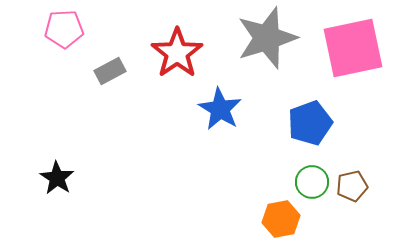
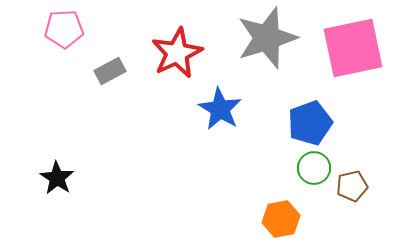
red star: rotated 9 degrees clockwise
green circle: moved 2 px right, 14 px up
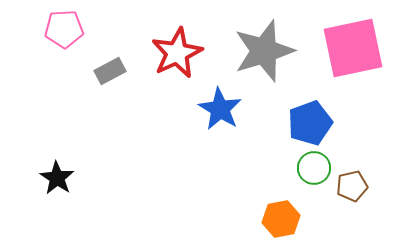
gray star: moved 3 px left, 13 px down
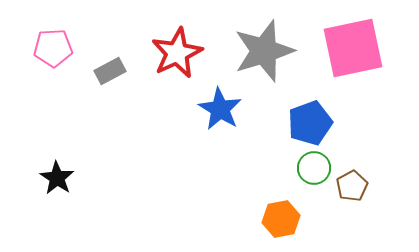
pink pentagon: moved 11 px left, 19 px down
brown pentagon: rotated 16 degrees counterclockwise
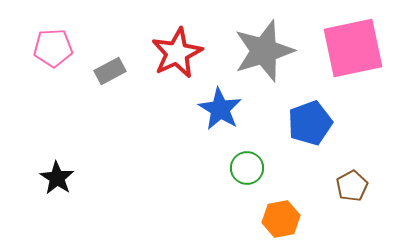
green circle: moved 67 px left
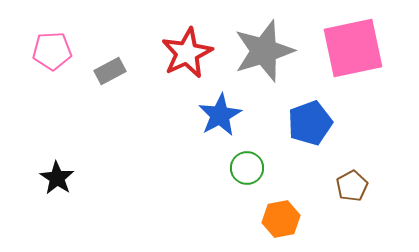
pink pentagon: moved 1 px left, 3 px down
red star: moved 10 px right
blue star: moved 6 px down; rotated 12 degrees clockwise
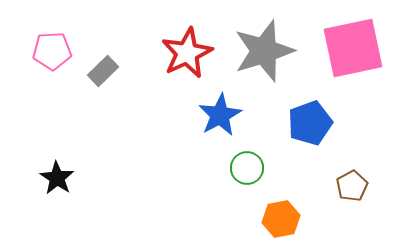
gray rectangle: moved 7 px left; rotated 16 degrees counterclockwise
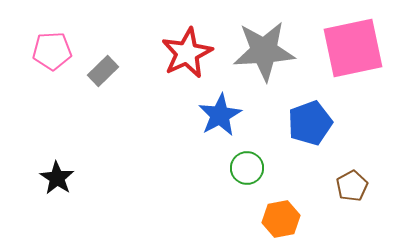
gray star: rotated 14 degrees clockwise
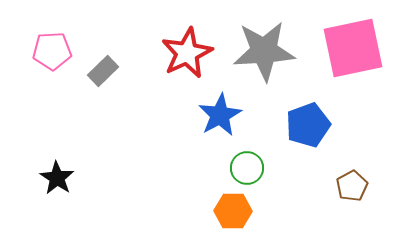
blue pentagon: moved 2 px left, 2 px down
orange hexagon: moved 48 px left, 8 px up; rotated 12 degrees clockwise
